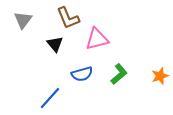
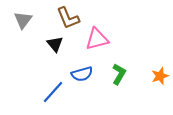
green L-shape: rotated 20 degrees counterclockwise
blue line: moved 3 px right, 6 px up
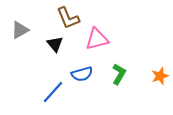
gray triangle: moved 3 px left, 10 px down; rotated 24 degrees clockwise
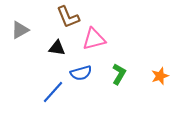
brown L-shape: moved 1 px up
pink triangle: moved 3 px left
black triangle: moved 2 px right, 4 px down; rotated 42 degrees counterclockwise
blue semicircle: moved 1 px left, 1 px up
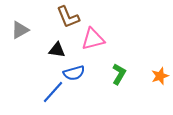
pink triangle: moved 1 px left
black triangle: moved 2 px down
blue semicircle: moved 7 px left
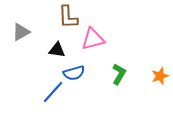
brown L-shape: rotated 20 degrees clockwise
gray triangle: moved 1 px right, 2 px down
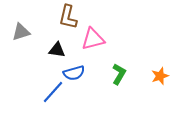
brown L-shape: rotated 15 degrees clockwise
gray triangle: rotated 12 degrees clockwise
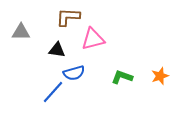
brown L-shape: rotated 80 degrees clockwise
gray triangle: rotated 18 degrees clockwise
green L-shape: moved 3 px right, 3 px down; rotated 100 degrees counterclockwise
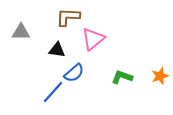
pink triangle: rotated 25 degrees counterclockwise
blue semicircle: rotated 25 degrees counterclockwise
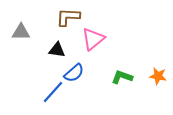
orange star: moved 2 px left; rotated 30 degrees clockwise
